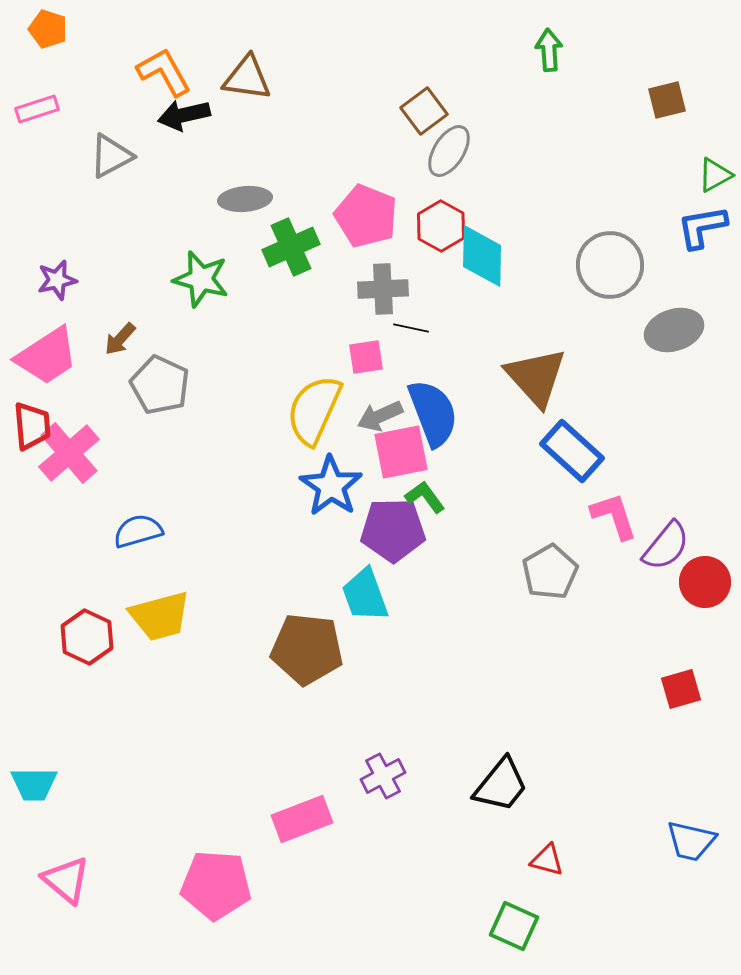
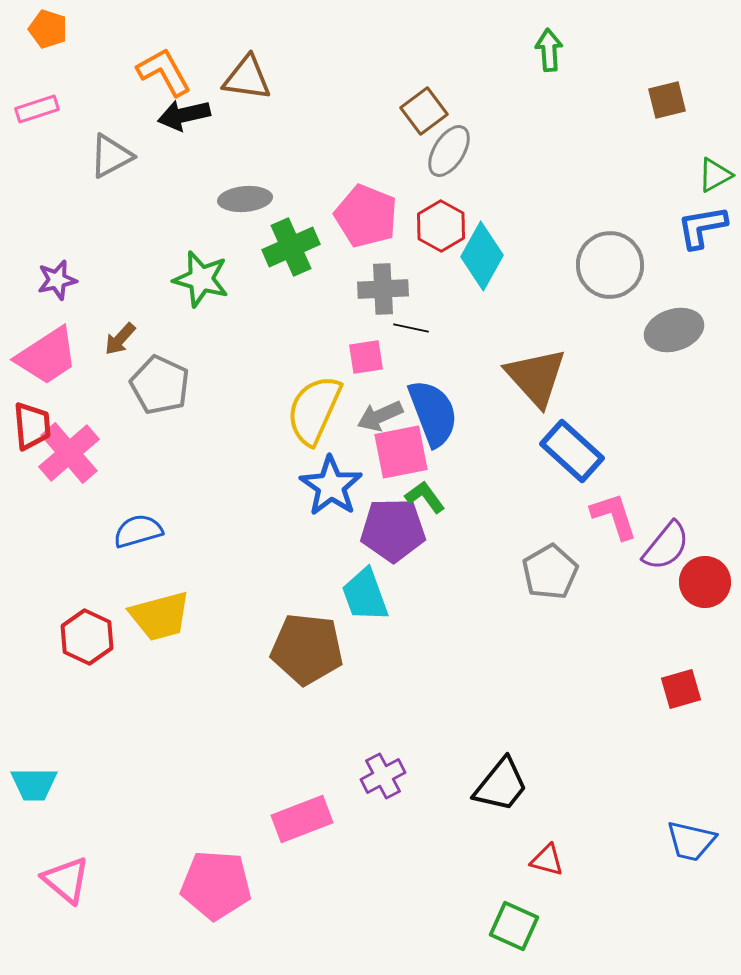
cyan diamond at (482, 256): rotated 28 degrees clockwise
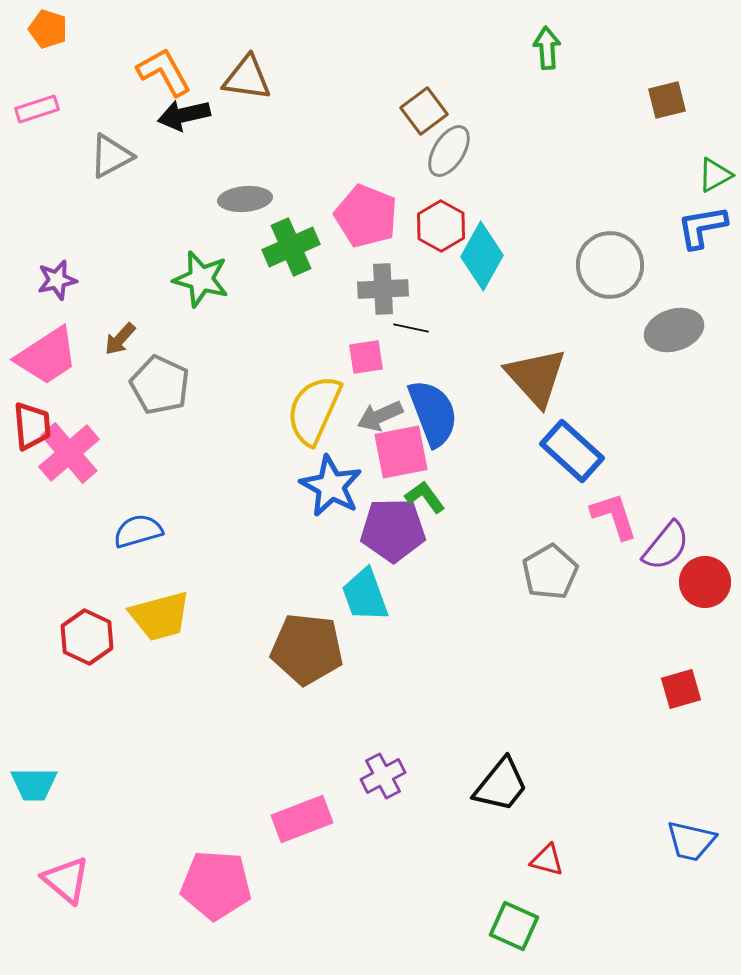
green arrow at (549, 50): moved 2 px left, 2 px up
blue star at (331, 486): rotated 6 degrees counterclockwise
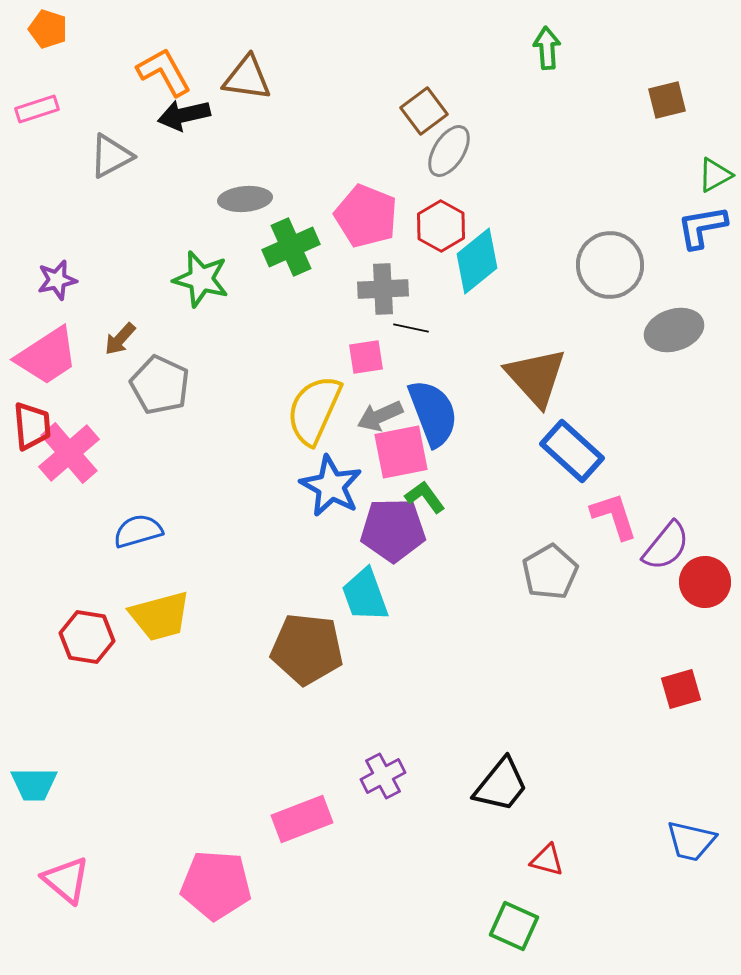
cyan diamond at (482, 256): moved 5 px left, 5 px down; rotated 22 degrees clockwise
red hexagon at (87, 637): rotated 16 degrees counterclockwise
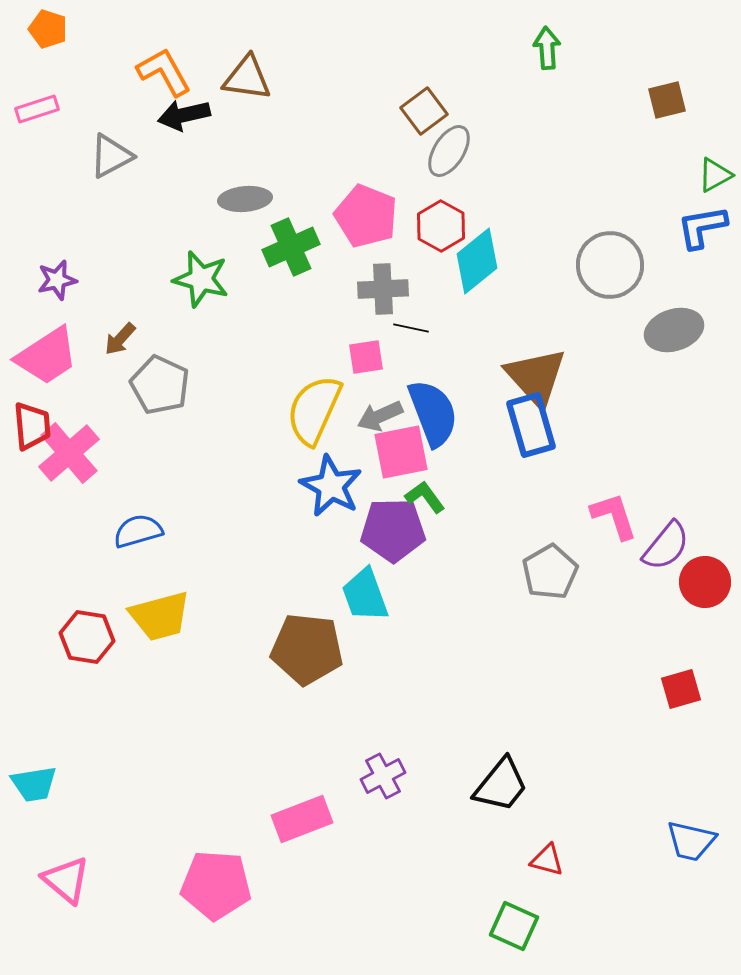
blue rectangle at (572, 451): moved 41 px left, 26 px up; rotated 32 degrees clockwise
cyan trapezoid at (34, 784): rotated 9 degrees counterclockwise
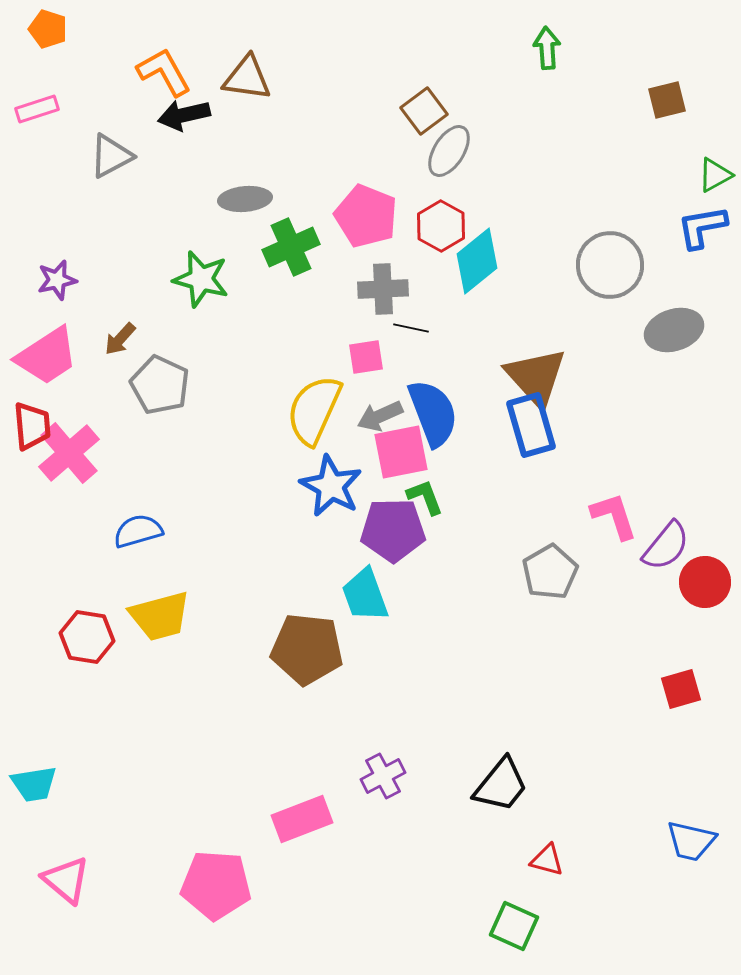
green L-shape at (425, 497): rotated 15 degrees clockwise
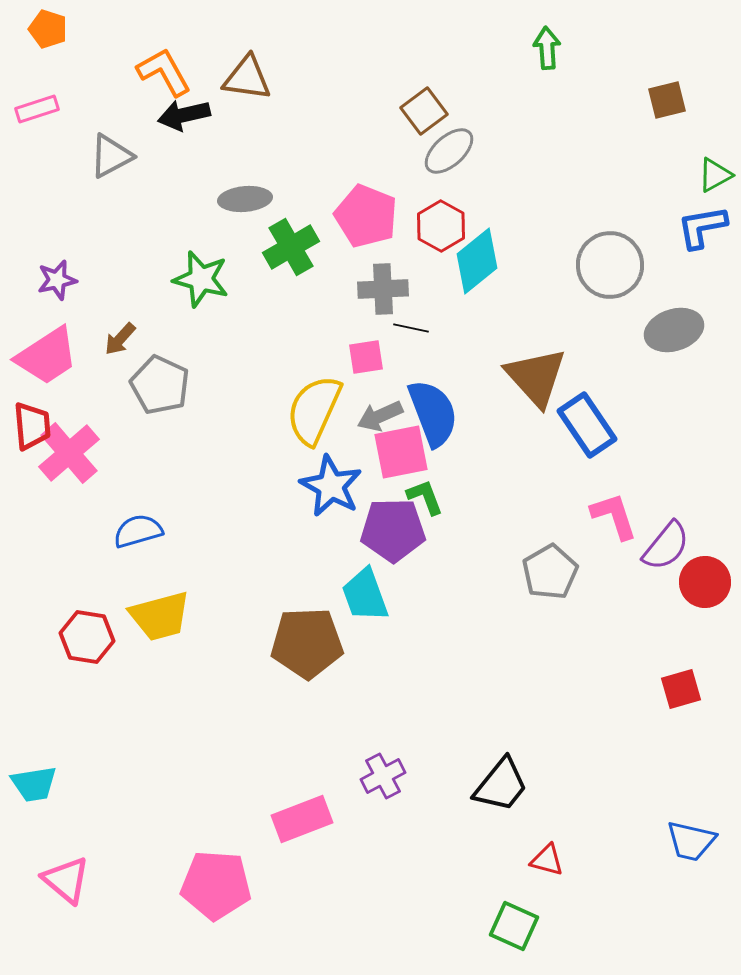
gray ellipse at (449, 151): rotated 16 degrees clockwise
green cross at (291, 247): rotated 6 degrees counterclockwise
blue rectangle at (531, 425): moved 56 px right; rotated 18 degrees counterclockwise
brown pentagon at (307, 649): moved 6 px up; rotated 8 degrees counterclockwise
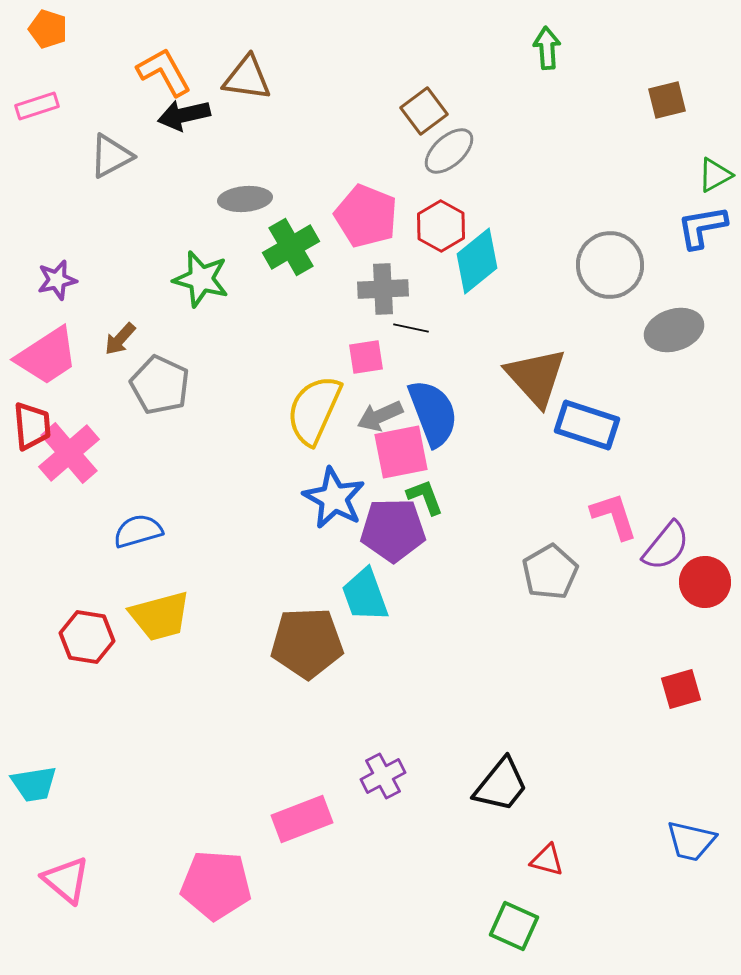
pink rectangle at (37, 109): moved 3 px up
blue rectangle at (587, 425): rotated 38 degrees counterclockwise
blue star at (331, 486): moved 3 px right, 12 px down
